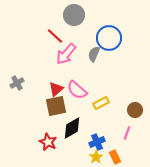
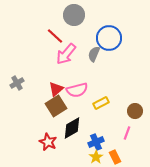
pink semicircle: rotated 55 degrees counterclockwise
brown square: rotated 20 degrees counterclockwise
brown circle: moved 1 px down
blue cross: moved 1 px left
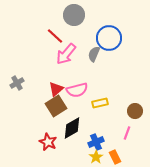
yellow rectangle: moved 1 px left; rotated 14 degrees clockwise
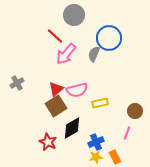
yellow star: rotated 24 degrees clockwise
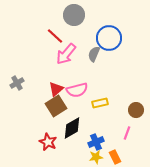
brown circle: moved 1 px right, 1 px up
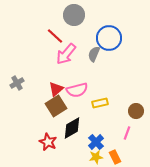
brown circle: moved 1 px down
blue cross: rotated 21 degrees counterclockwise
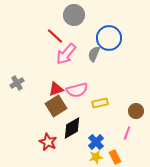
red triangle: rotated 21 degrees clockwise
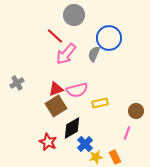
blue cross: moved 11 px left, 2 px down
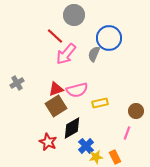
blue cross: moved 1 px right, 2 px down
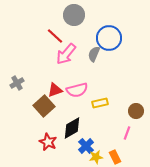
red triangle: moved 1 px left, 1 px down
brown square: moved 12 px left; rotated 10 degrees counterclockwise
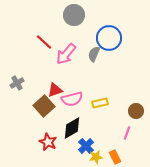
red line: moved 11 px left, 6 px down
pink semicircle: moved 5 px left, 9 px down
